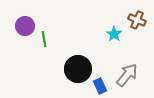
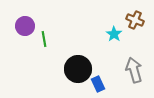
brown cross: moved 2 px left
gray arrow: moved 7 px right, 5 px up; rotated 55 degrees counterclockwise
blue rectangle: moved 2 px left, 2 px up
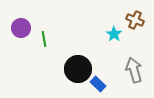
purple circle: moved 4 px left, 2 px down
blue rectangle: rotated 21 degrees counterclockwise
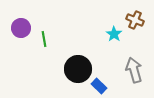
blue rectangle: moved 1 px right, 2 px down
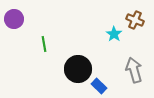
purple circle: moved 7 px left, 9 px up
green line: moved 5 px down
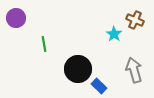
purple circle: moved 2 px right, 1 px up
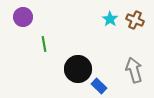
purple circle: moved 7 px right, 1 px up
cyan star: moved 4 px left, 15 px up
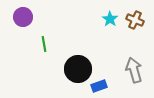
blue rectangle: rotated 63 degrees counterclockwise
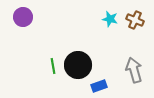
cyan star: rotated 21 degrees counterclockwise
green line: moved 9 px right, 22 px down
black circle: moved 4 px up
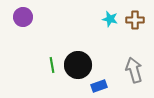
brown cross: rotated 24 degrees counterclockwise
green line: moved 1 px left, 1 px up
